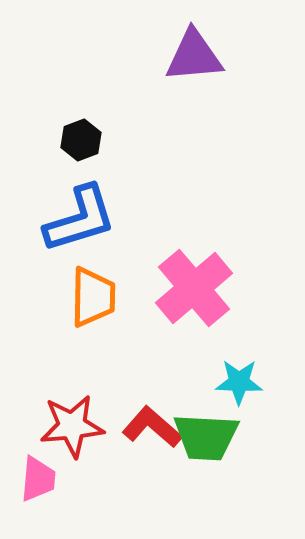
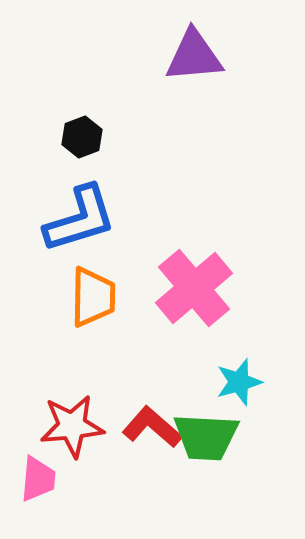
black hexagon: moved 1 px right, 3 px up
cyan star: rotated 18 degrees counterclockwise
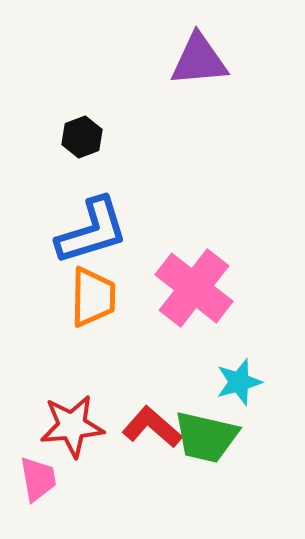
purple triangle: moved 5 px right, 4 px down
blue L-shape: moved 12 px right, 12 px down
pink cross: rotated 12 degrees counterclockwise
green trapezoid: rotated 10 degrees clockwise
pink trapezoid: rotated 15 degrees counterclockwise
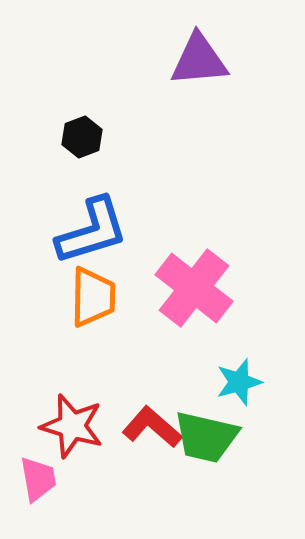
red star: rotated 22 degrees clockwise
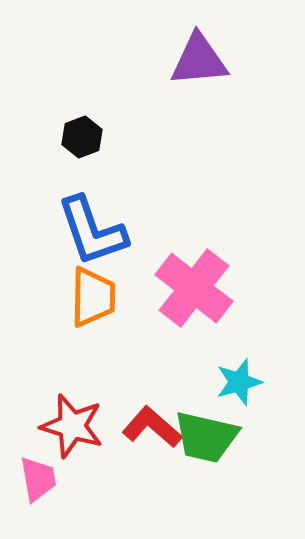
blue L-shape: rotated 88 degrees clockwise
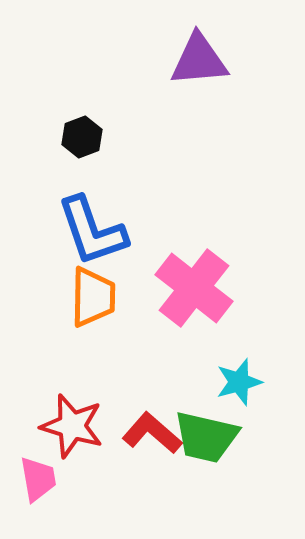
red L-shape: moved 6 px down
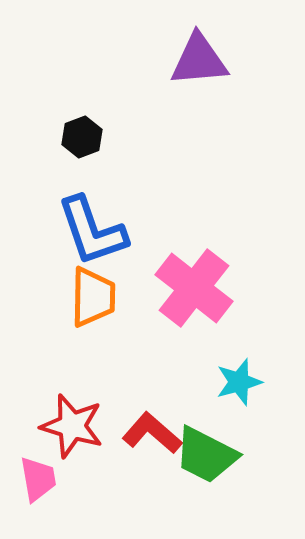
green trapezoid: moved 18 px down; rotated 14 degrees clockwise
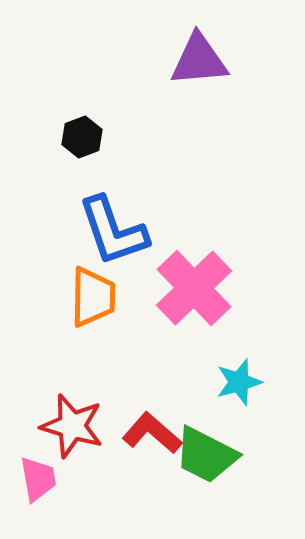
blue L-shape: moved 21 px right
pink cross: rotated 8 degrees clockwise
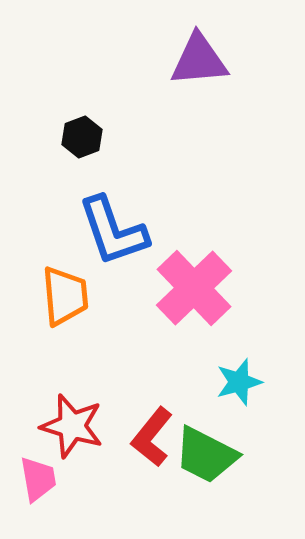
orange trapezoid: moved 28 px left, 1 px up; rotated 6 degrees counterclockwise
red L-shape: moved 4 px down; rotated 92 degrees counterclockwise
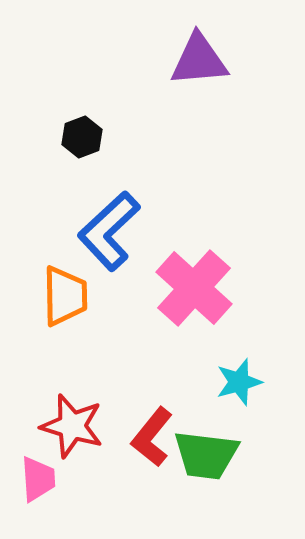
blue L-shape: moved 4 px left; rotated 66 degrees clockwise
pink cross: rotated 4 degrees counterclockwise
orange trapezoid: rotated 4 degrees clockwise
green trapezoid: rotated 20 degrees counterclockwise
pink trapezoid: rotated 6 degrees clockwise
